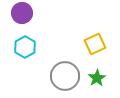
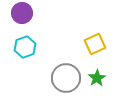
cyan hexagon: rotated 10 degrees clockwise
gray circle: moved 1 px right, 2 px down
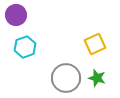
purple circle: moved 6 px left, 2 px down
green star: rotated 24 degrees counterclockwise
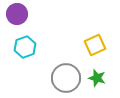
purple circle: moved 1 px right, 1 px up
yellow square: moved 1 px down
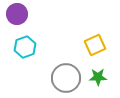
green star: moved 1 px right, 1 px up; rotated 18 degrees counterclockwise
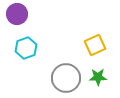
cyan hexagon: moved 1 px right, 1 px down
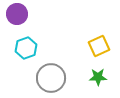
yellow square: moved 4 px right, 1 px down
gray circle: moved 15 px left
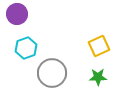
gray circle: moved 1 px right, 5 px up
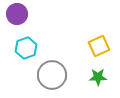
gray circle: moved 2 px down
